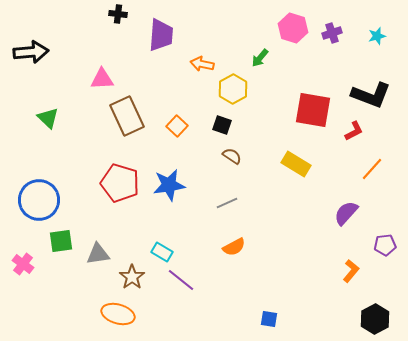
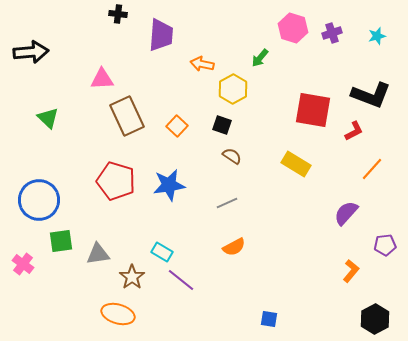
red pentagon: moved 4 px left, 2 px up
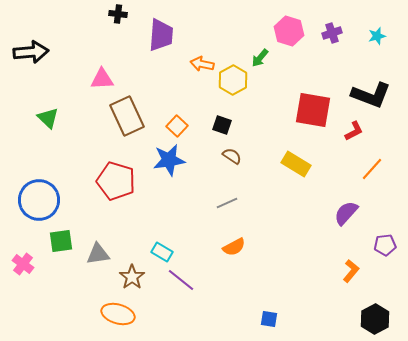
pink hexagon: moved 4 px left, 3 px down
yellow hexagon: moved 9 px up
blue star: moved 25 px up
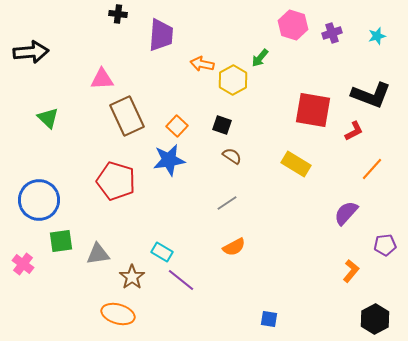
pink hexagon: moved 4 px right, 6 px up
gray line: rotated 10 degrees counterclockwise
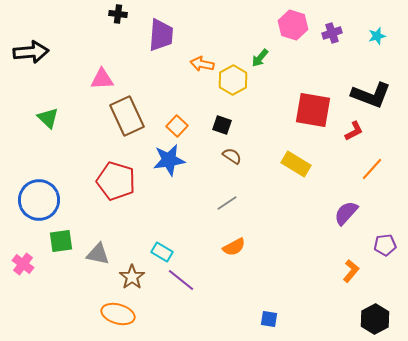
gray triangle: rotated 20 degrees clockwise
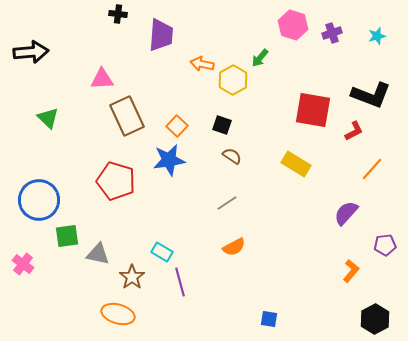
green square: moved 6 px right, 5 px up
purple line: moved 1 px left, 2 px down; rotated 36 degrees clockwise
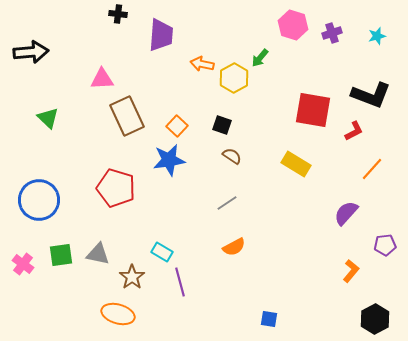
yellow hexagon: moved 1 px right, 2 px up
red pentagon: moved 7 px down
green square: moved 6 px left, 19 px down
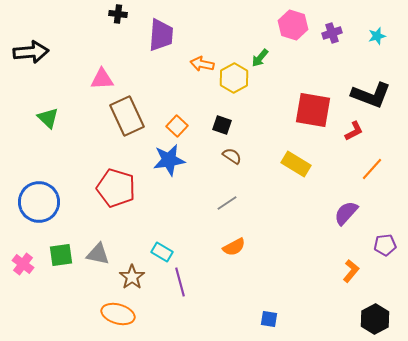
blue circle: moved 2 px down
